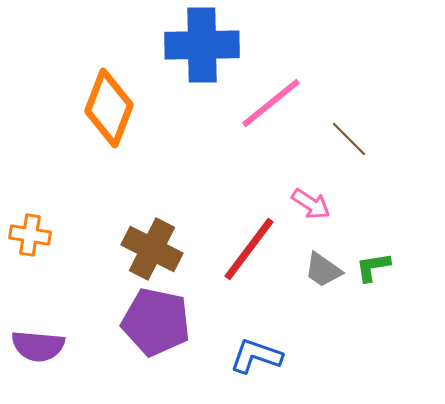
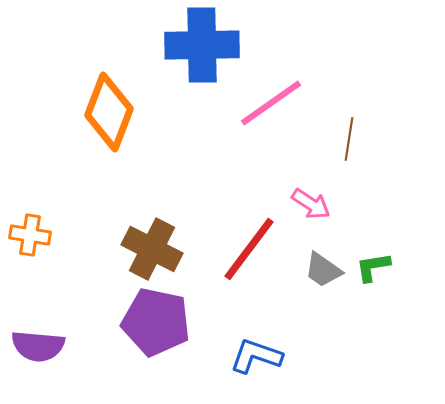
pink line: rotated 4 degrees clockwise
orange diamond: moved 4 px down
brown line: rotated 54 degrees clockwise
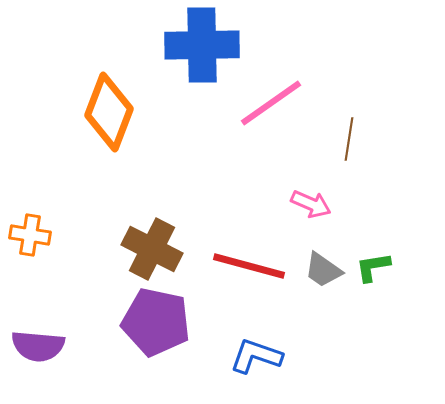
pink arrow: rotated 9 degrees counterclockwise
red line: moved 17 px down; rotated 68 degrees clockwise
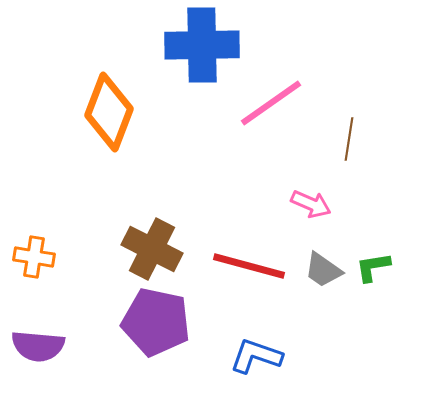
orange cross: moved 4 px right, 22 px down
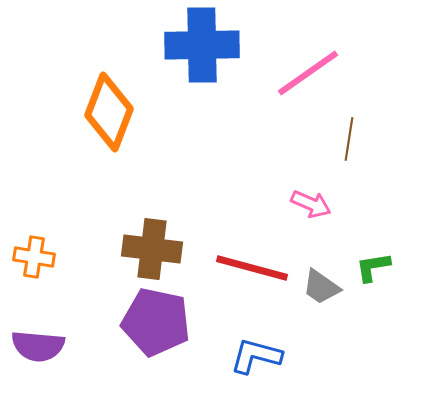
pink line: moved 37 px right, 30 px up
brown cross: rotated 20 degrees counterclockwise
red line: moved 3 px right, 2 px down
gray trapezoid: moved 2 px left, 17 px down
blue L-shape: rotated 4 degrees counterclockwise
